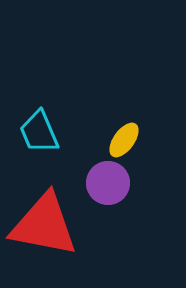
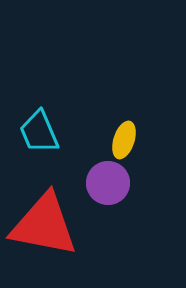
yellow ellipse: rotated 18 degrees counterclockwise
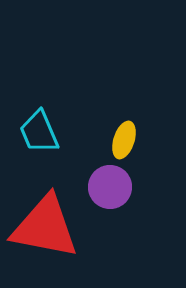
purple circle: moved 2 px right, 4 px down
red triangle: moved 1 px right, 2 px down
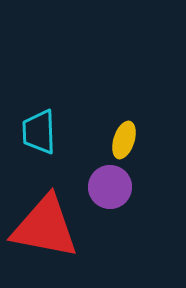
cyan trapezoid: rotated 21 degrees clockwise
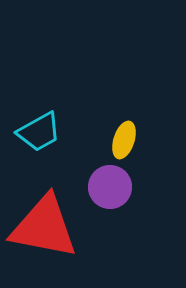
cyan trapezoid: rotated 117 degrees counterclockwise
red triangle: moved 1 px left
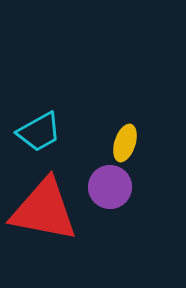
yellow ellipse: moved 1 px right, 3 px down
red triangle: moved 17 px up
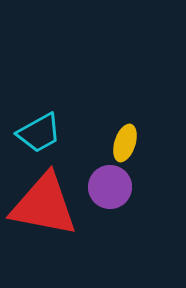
cyan trapezoid: moved 1 px down
red triangle: moved 5 px up
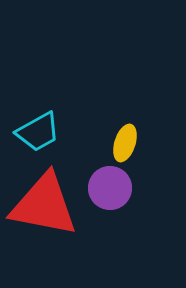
cyan trapezoid: moved 1 px left, 1 px up
purple circle: moved 1 px down
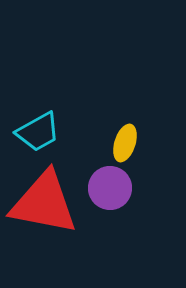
red triangle: moved 2 px up
